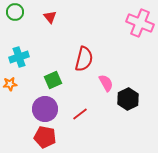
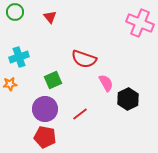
red semicircle: rotated 95 degrees clockwise
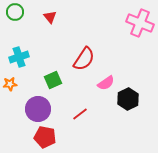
red semicircle: rotated 75 degrees counterclockwise
pink semicircle: rotated 84 degrees clockwise
purple circle: moved 7 px left
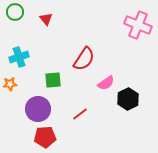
red triangle: moved 4 px left, 2 px down
pink cross: moved 2 px left, 2 px down
green square: rotated 18 degrees clockwise
red pentagon: rotated 15 degrees counterclockwise
